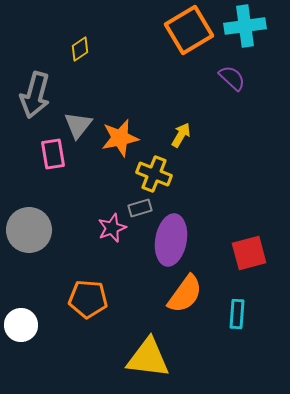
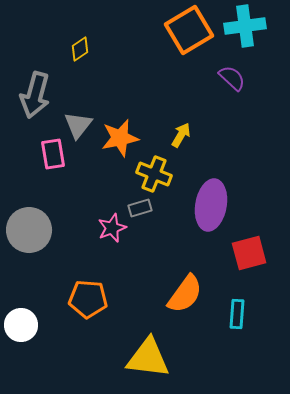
purple ellipse: moved 40 px right, 35 px up
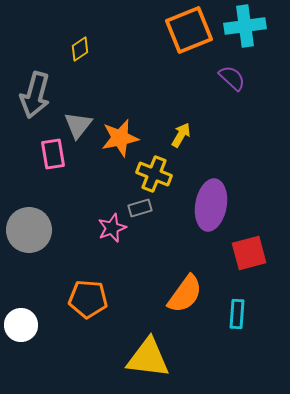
orange square: rotated 9 degrees clockwise
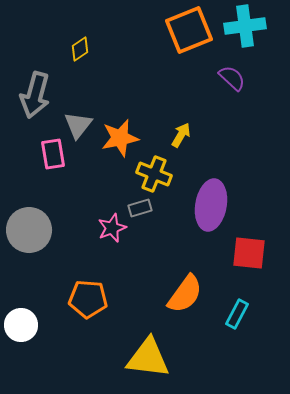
red square: rotated 21 degrees clockwise
cyan rectangle: rotated 24 degrees clockwise
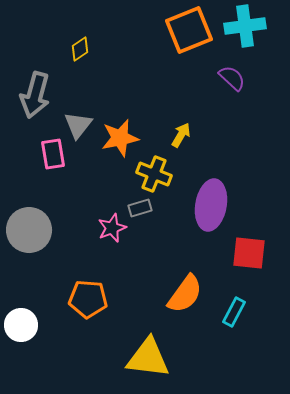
cyan rectangle: moved 3 px left, 2 px up
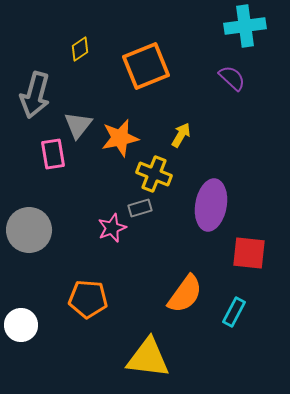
orange square: moved 43 px left, 36 px down
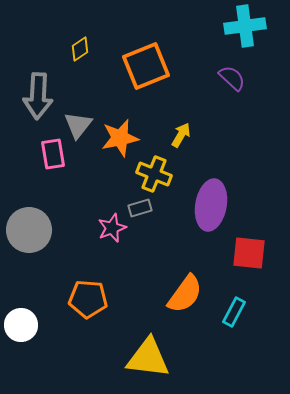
gray arrow: moved 3 px right, 1 px down; rotated 12 degrees counterclockwise
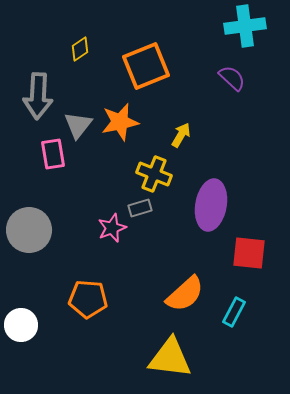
orange star: moved 16 px up
orange semicircle: rotated 12 degrees clockwise
yellow triangle: moved 22 px right
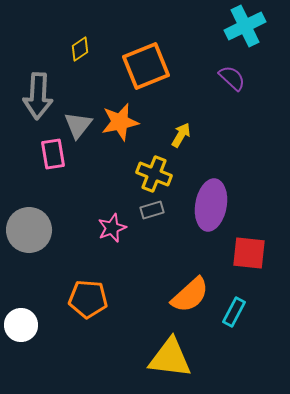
cyan cross: rotated 18 degrees counterclockwise
gray rectangle: moved 12 px right, 2 px down
orange semicircle: moved 5 px right, 1 px down
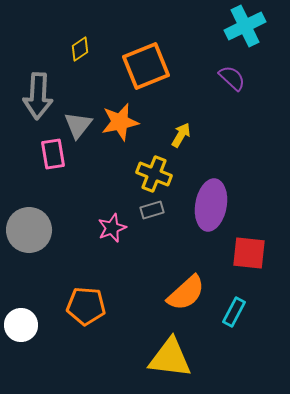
orange semicircle: moved 4 px left, 2 px up
orange pentagon: moved 2 px left, 7 px down
